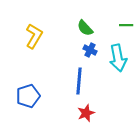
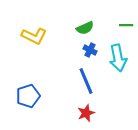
green semicircle: rotated 72 degrees counterclockwise
yellow L-shape: rotated 85 degrees clockwise
blue line: moved 7 px right; rotated 28 degrees counterclockwise
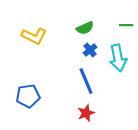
blue cross: rotated 24 degrees clockwise
blue pentagon: rotated 10 degrees clockwise
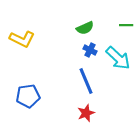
yellow L-shape: moved 12 px left, 3 px down
blue cross: rotated 24 degrees counterclockwise
cyan arrow: rotated 36 degrees counterclockwise
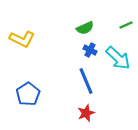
green line: rotated 24 degrees counterclockwise
blue pentagon: moved 2 px up; rotated 25 degrees counterclockwise
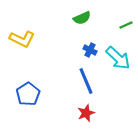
green semicircle: moved 3 px left, 10 px up
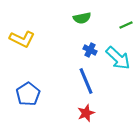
green semicircle: rotated 12 degrees clockwise
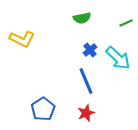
green line: moved 2 px up
blue cross: rotated 24 degrees clockwise
blue pentagon: moved 15 px right, 15 px down
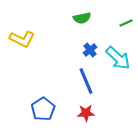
red star: rotated 18 degrees clockwise
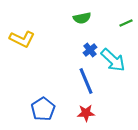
cyan arrow: moved 5 px left, 2 px down
